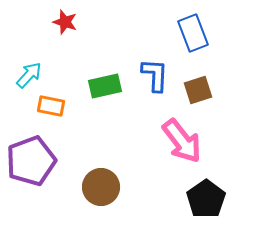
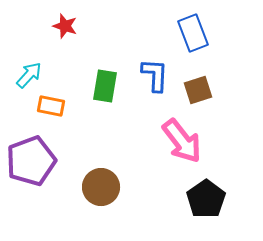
red star: moved 4 px down
green rectangle: rotated 68 degrees counterclockwise
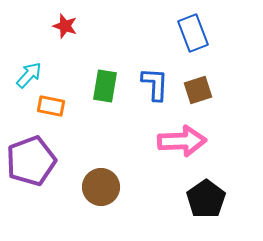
blue L-shape: moved 9 px down
pink arrow: rotated 54 degrees counterclockwise
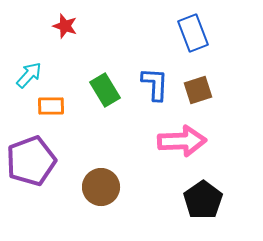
green rectangle: moved 4 px down; rotated 40 degrees counterclockwise
orange rectangle: rotated 12 degrees counterclockwise
black pentagon: moved 3 px left, 1 px down
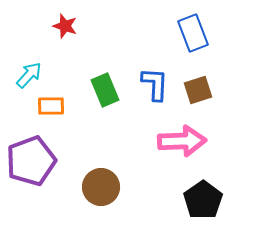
green rectangle: rotated 8 degrees clockwise
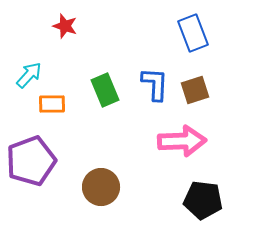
brown square: moved 3 px left
orange rectangle: moved 1 px right, 2 px up
black pentagon: rotated 30 degrees counterclockwise
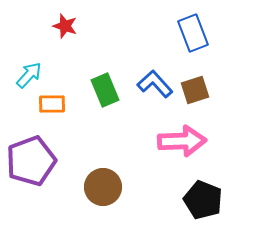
blue L-shape: rotated 45 degrees counterclockwise
brown circle: moved 2 px right
black pentagon: rotated 15 degrees clockwise
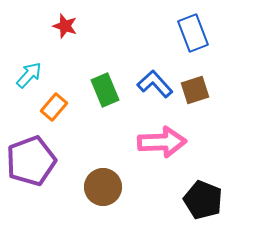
orange rectangle: moved 2 px right, 3 px down; rotated 48 degrees counterclockwise
pink arrow: moved 20 px left, 1 px down
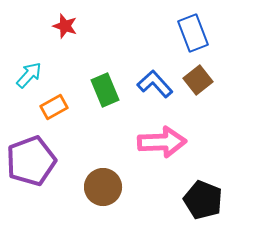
brown square: moved 3 px right, 10 px up; rotated 20 degrees counterclockwise
orange rectangle: rotated 20 degrees clockwise
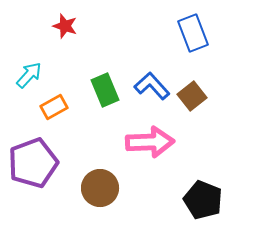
brown square: moved 6 px left, 16 px down
blue L-shape: moved 3 px left, 2 px down
pink arrow: moved 12 px left
purple pentagon: moved 2 px right, 2 px down
brown circle: moved 3 px left, 1 px down
